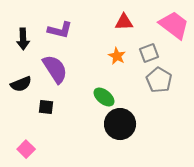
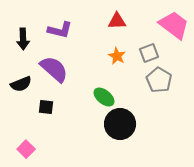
red triangle: moved 7 px left, 1 px up
purple semicircle: moved 1 px left; rotated 16 degrees counterclockwise
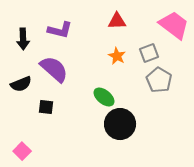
pink square: moved 4 px left, 2 px down
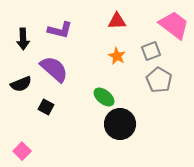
gray square: moved 2 px right, 2 px up
black square: rotated 21 degrees clockwise
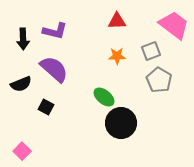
purple L-shape: moved 5 px left, 1 px down
orange star: rotated 30 degrees counterclockwise
black circle: moved 1 px right, 1 px up
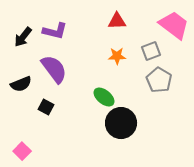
black arrow: moved 2 px up; rotated 40 degrees clockwise
purple semicircle: rotated 12 degrees clockwise
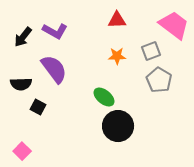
red triangle: moved 1 px up
purple L-shape: rotated 15 degrees clockwise
black semicircle: rotated 20 degrees clockwise
black square: moved 8 px left
black circle: moved 3 px left, 3 px down
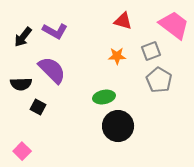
red triangle: moved 6 px right, 1 px down; rotated 18 degrees clockwise
purple semicircle: moved 2 px left, 1 px down; rotated 8 degrees counterclockwise
green ellipse: rotated 50 degrees counterclockwise
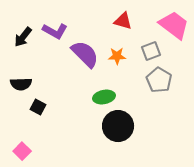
purple semicircle: moved 33 px right, 16 px up
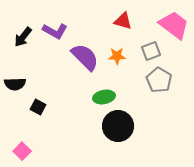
purple semicircle: moved 3 px down
black semicircle: moved 6 px left
